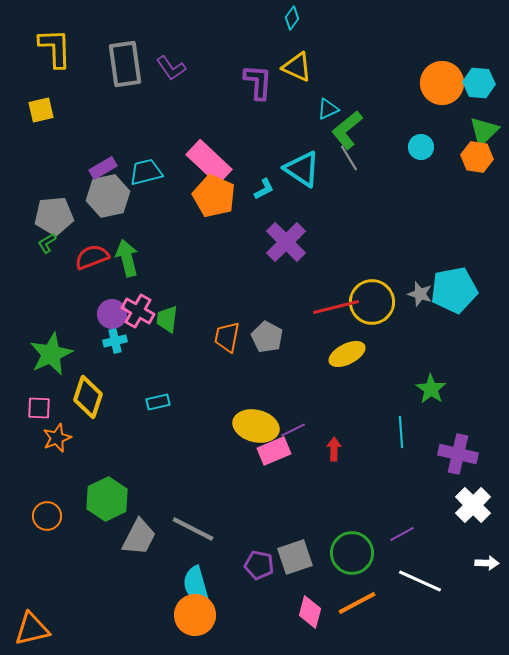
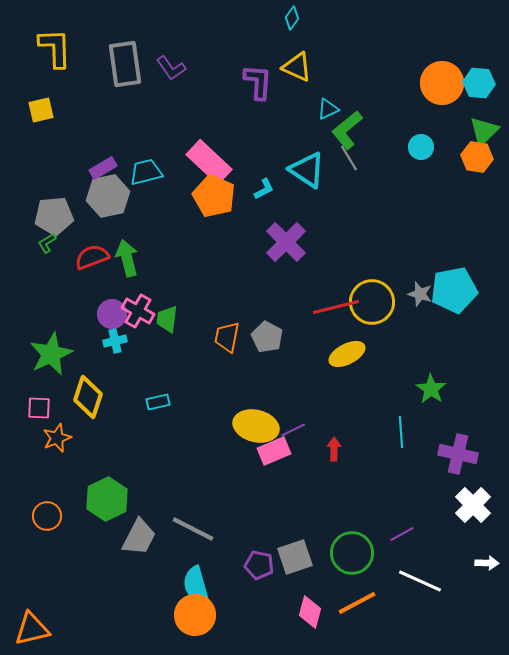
cyan triangle at (302, 169): moved 5 px right, 1 px down
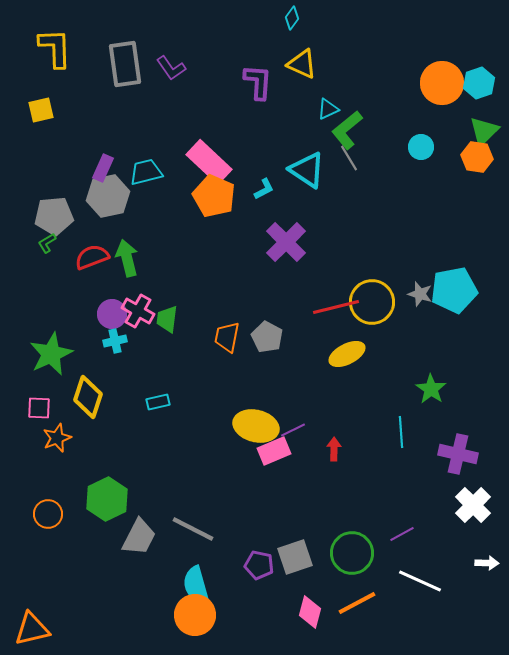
yellow triangle at (297, 67): moved 5 px right, 3 px up
cyan hexagon at (479, 83): rotated 24 degrees counterclockwise
purple rectangle at (103, 168): rotated 36 degrees counterclockwise
orange circle at (47, 516): moved 1 px right, 2 px up
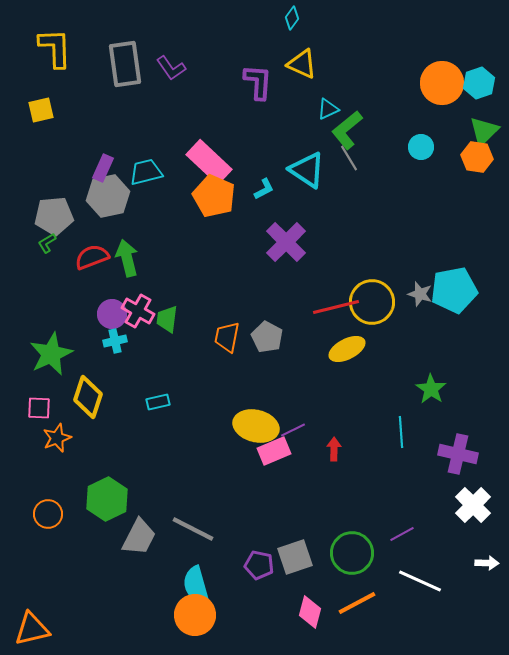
yellow ellipse at (347, 354): moved 5 px up
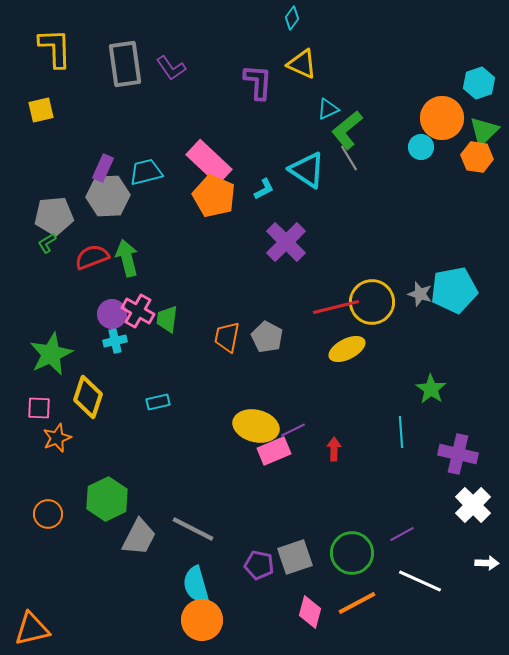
orange circle at (442, 83): moved 35 px down
gray hexagon at (108, 196): rotated 9 degrees clockwise
orange circle at (195, 615): moved 7 px right, 5 px down
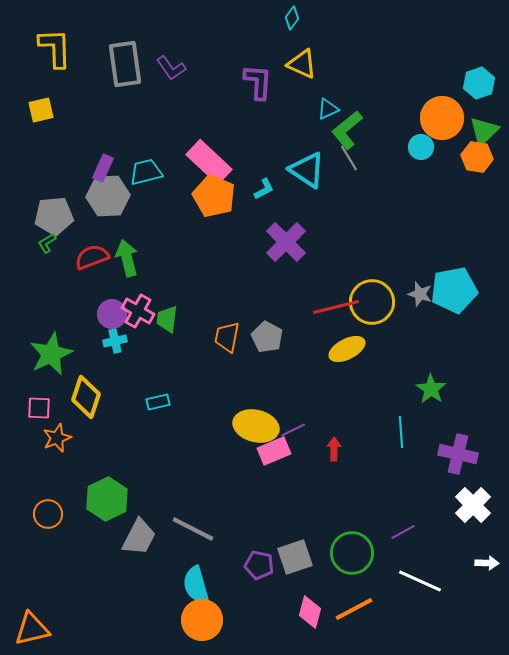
yellow diamond at (88, 397): moved 2 px left
purple line at (402, 534): moved 1 px right, 2 px up
orange line at (357, 603): moved 3 px left, 6 px down
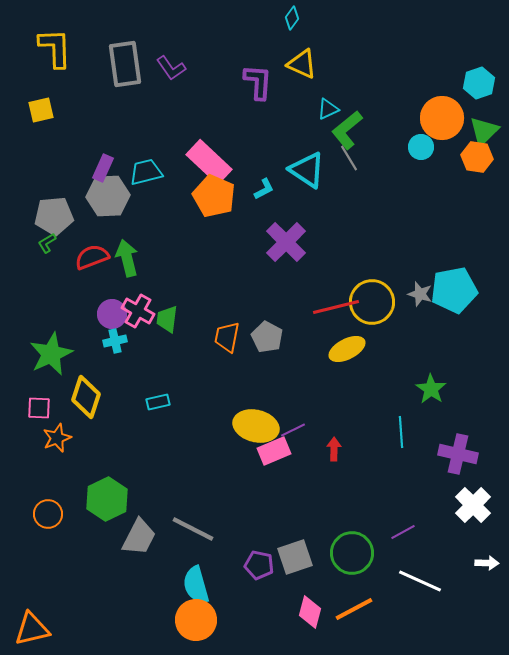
orange circle at (202, 620): moved 6 px left
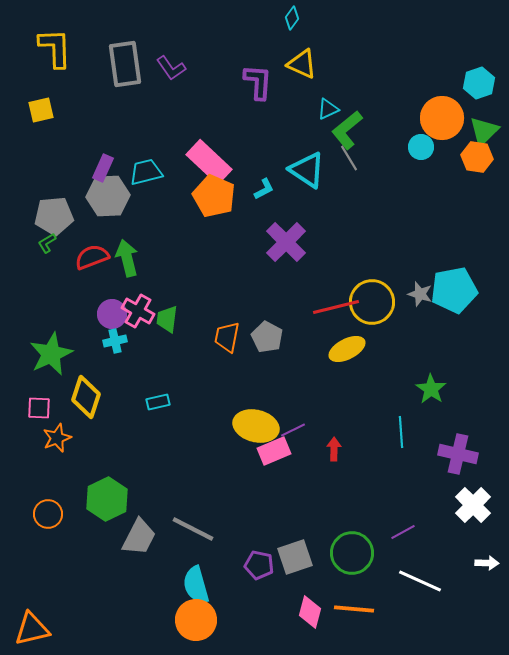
orange line at (354, 609): rotated 33 degrees clockwise
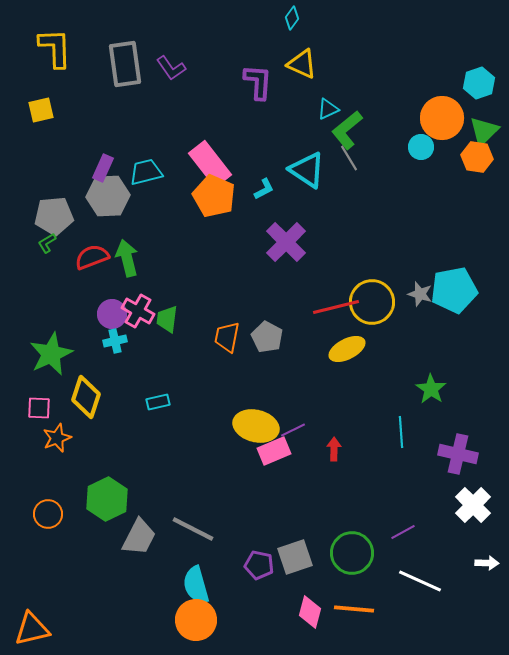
pink rectangle at (209, 162): moved 1 px right, 2 px down; rotated 9 degrees clockwise
